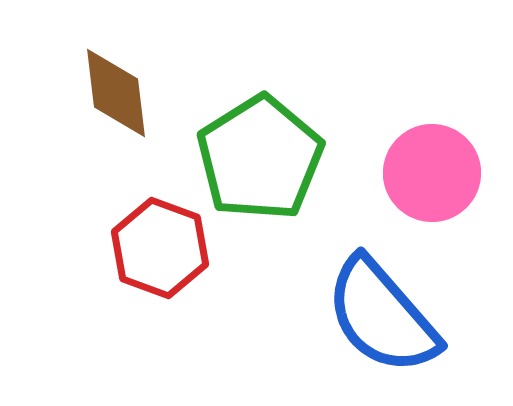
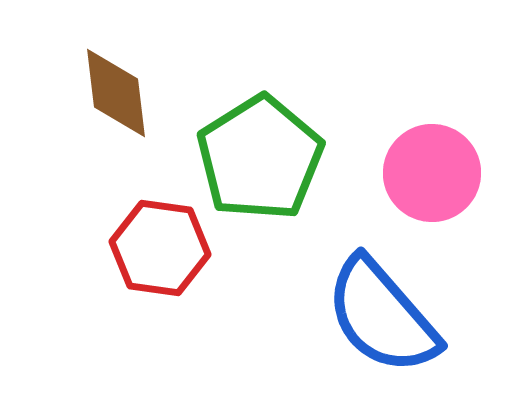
red hexagon: rotated 12 degrees counterclockwise
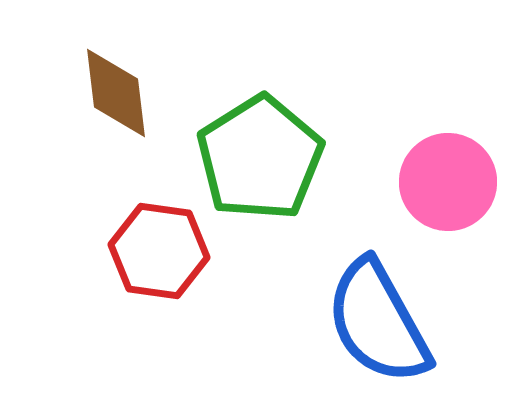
pink circle: moved 16 px right, 9 px down
red hexagon: moved 1 px left, 3 px down
blue semicircle: moved 4 px left, 6 px down; rotated 12 degrees clockwise
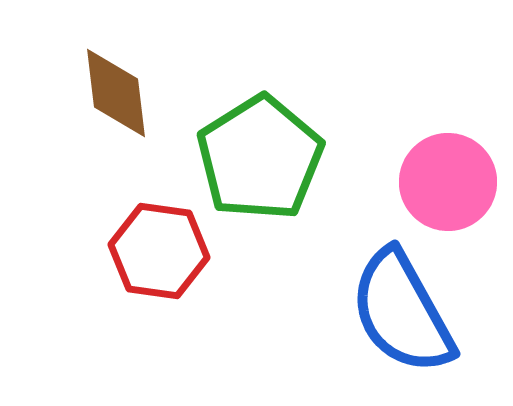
blue semicircle: moved 24 px right, 10 px up
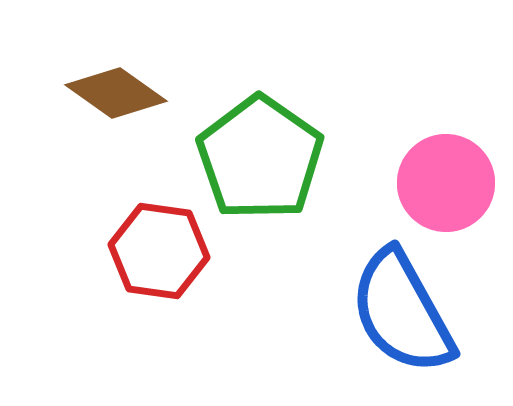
brown diamond: rotated 48 degrees counterclockwise
green pentagon: rotated 5 degrees counterclockwise
pink circle: moved 2 px left, 1 px down
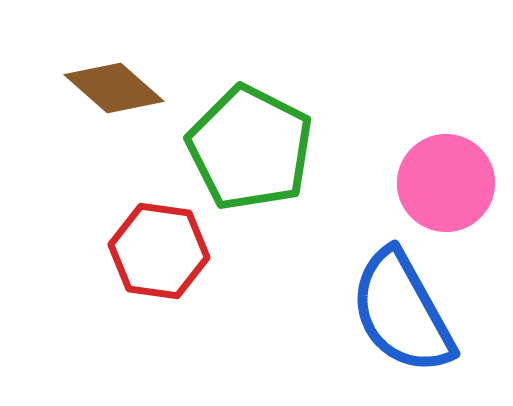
brown diamond: moved 2 px left, 5 px up; rotated 6 degrees clockwise
green pentagon: moved 10 px left, 10 px up; rotated 8 degrees counterclockwise
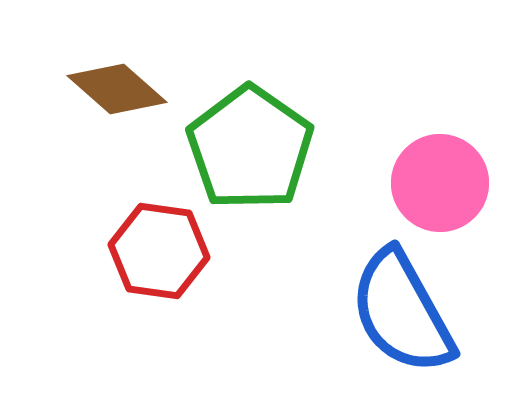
brown diamond: moved 3 px right, 1 px down
green pentagon: rotated 8 degrees clockwise
pink circle: moved 6 px left
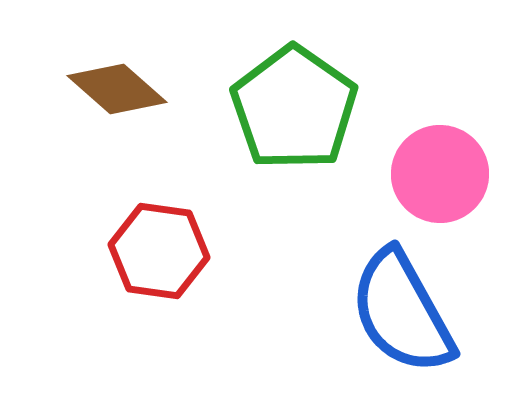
green pentagon: moved 44 px right, 40 px up
pink circle: moved 9 px up
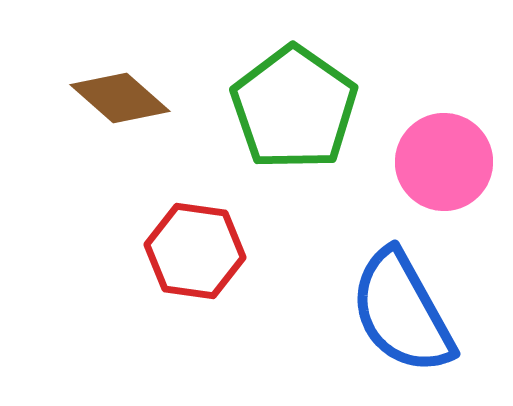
brown diamond: moved 3 px right, 9 px down
pink circle: moved 4 px right, 12 px up
red hexagon: moved 36 px right
